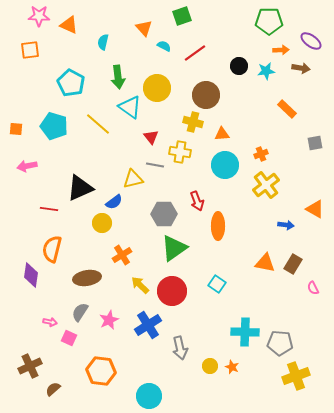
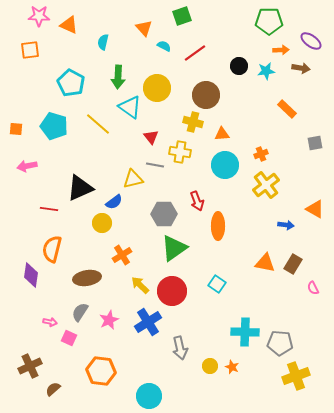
green arrow at (118, 77): rotated 10 degrees clockwise
blue cross at (148, 325): moved 3 px up
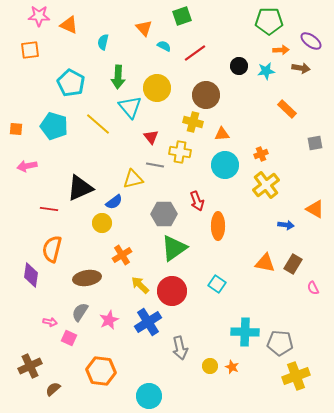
cyan triangle at (130, 107): rotated 15 degrees clockwise
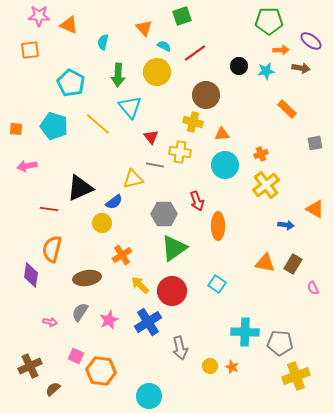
green arrow at (118, 77): moved 2 px up
yellow circle at (157, 88): moved 16 px up
pink square at (69, 338): moved 7 px right, 18 px down
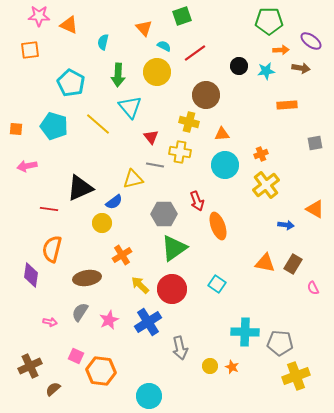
orange rectangle at (287, 109): moved 4 px up; rotated 48 degrees counterclockwise
yellow cross at (193, 122): moved 4 px left
orange ellipse at (218, 226): rotated 20 degrees counterclockwise
red circle at (172, 291): moved 2 px up
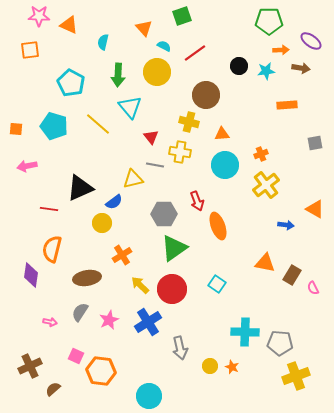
brown rectangle at (293, 264): moved 1 px left, 11 px down
